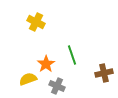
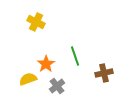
green line: moved 3 px right, 1 px down
gray cross: rotated 28 degrees clockwise
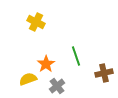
green line: moved 1 px right
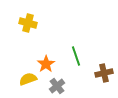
yellow cross: moved 8 px left, 1 px down; rotated 12 degrees counterclockwise
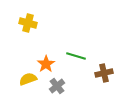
green line: rotated 54 degrees counterclockwise
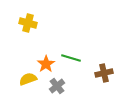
green line: moved 5 px left, 2 px down
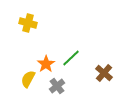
green line: rotated 60 degrees counterclockwise
brown cross: rotated 36 degrees counterclockwise
yellow semicircle: rotated 42 degrees counterclockwise
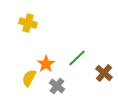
green line: moved 6 px right
yellow semicircle: moved 1 px right, 1 px up
gray cross: rotated 14 degrees counterclockwise
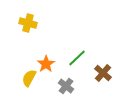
brown cross: moved 1 px left
gray cross: moved 9 px right
